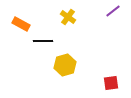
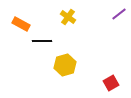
purple line: moved 6 px right, 3 px down
black line: moved 1 px left
red square: rotated 21 degrees counterclockwise
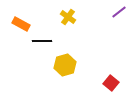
purple line: moved 2 px up
red square: rotated 21 degrees counterclockwise
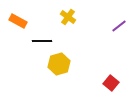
purple line: moved 14 px down
orange rectangle: moved 3 px left, 3 px up
yellow hexagon: moved 6 px left, 1 px up
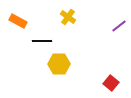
yellow hexagon: rotated 15 degrees clockwise
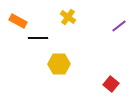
black line: moved 4 px left, 3 px up
red square: moved 1 px down
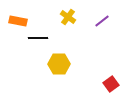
orange rectangle: rotated 18 degrees counterclockwise
purple line: moved 17 px left, 5 px up
red square: rotated 14 degrees clockwise
